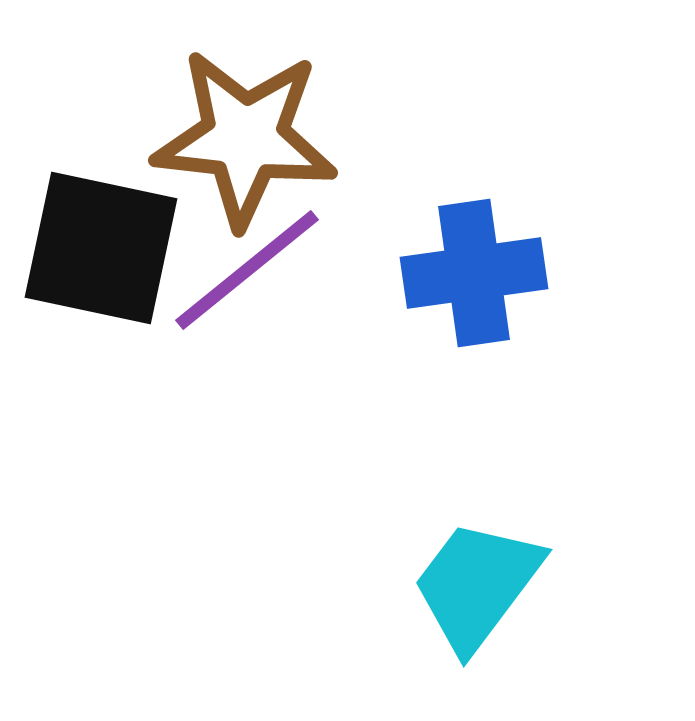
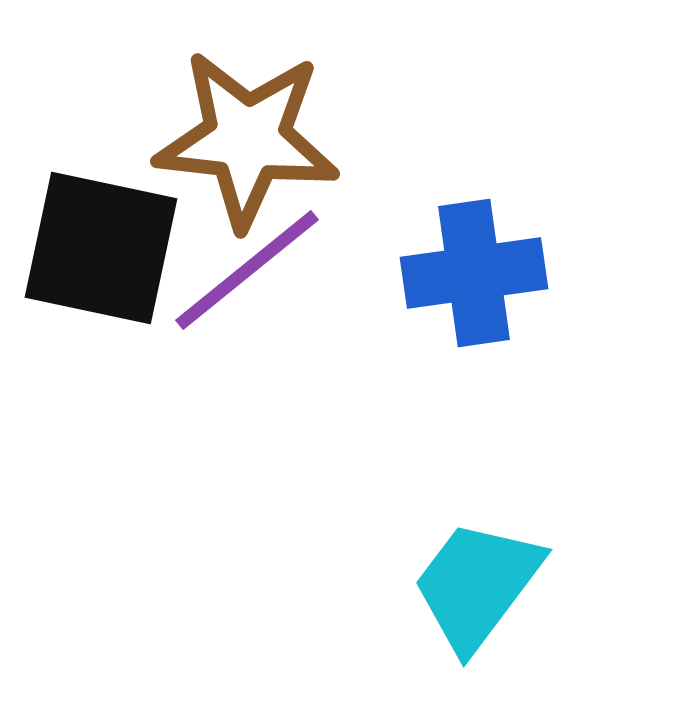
brown star: moved 2 px right, 1 px down
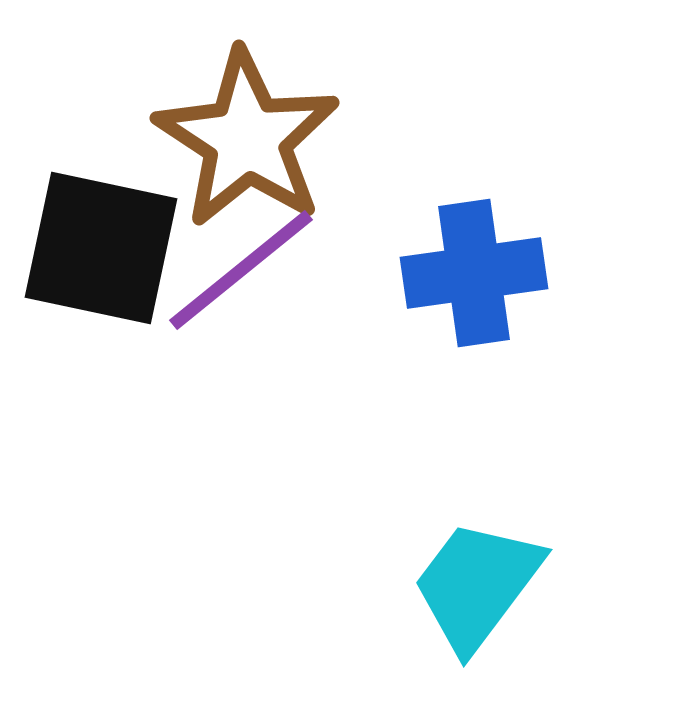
brown star: rotated 27 degrees clockwise
purple line: moved 6 px left
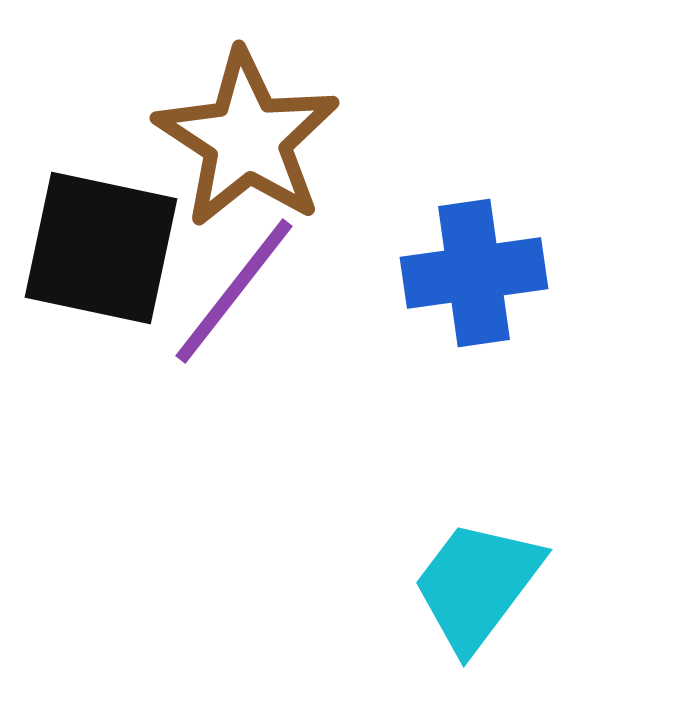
purple line: moved 7 px left, 21 px down; rotated 13 degrees counterclockwise
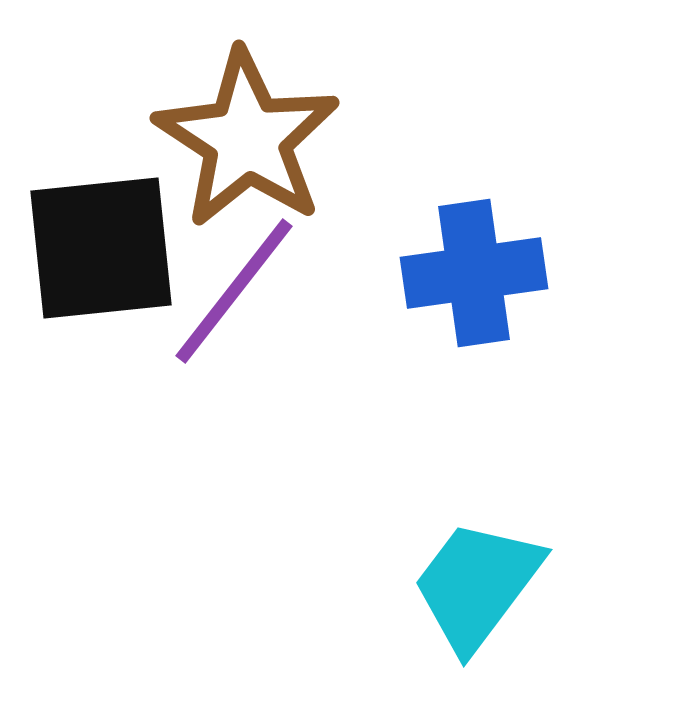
black square: rotated 18 degrees counterclockwise
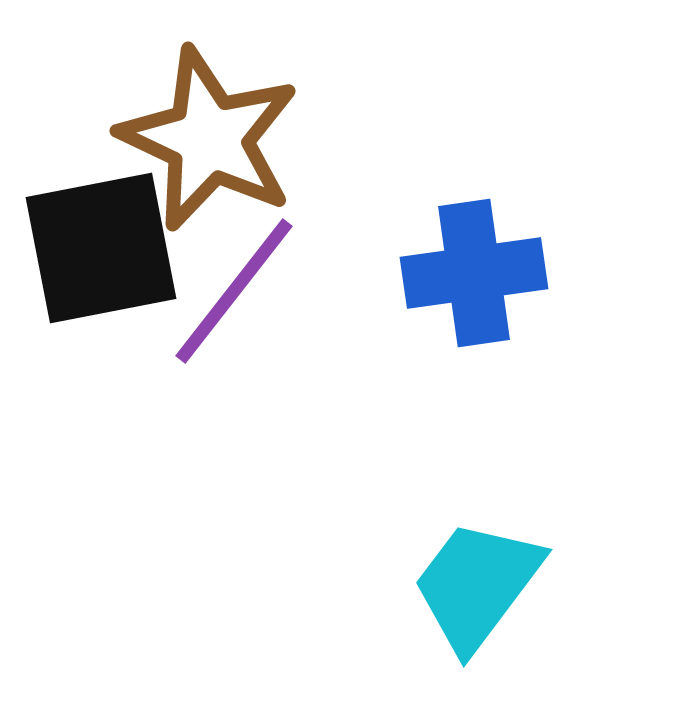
brown star: moved 38 px left; rotated 8 degrees counterclockwise
black square: rotated 5 degrees counterclockwise
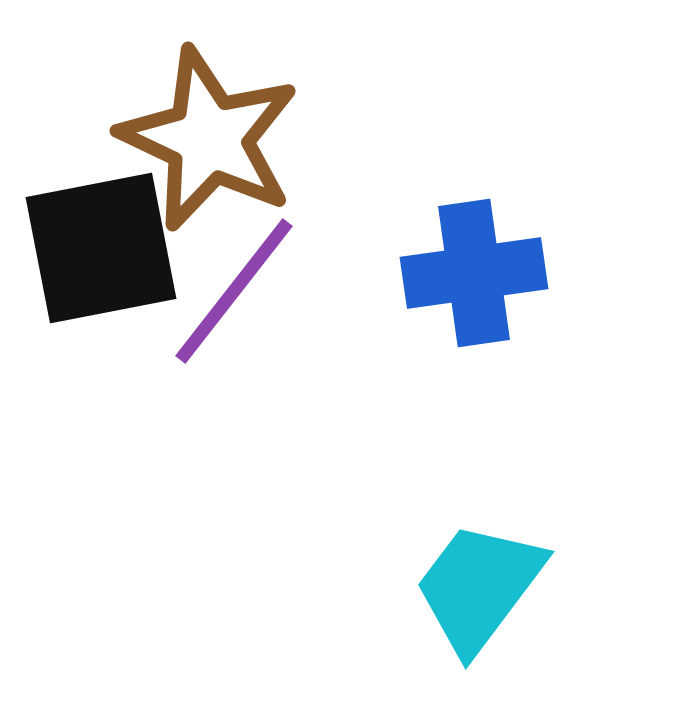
cyan trapezoid: moved 2 px right, 2 px down
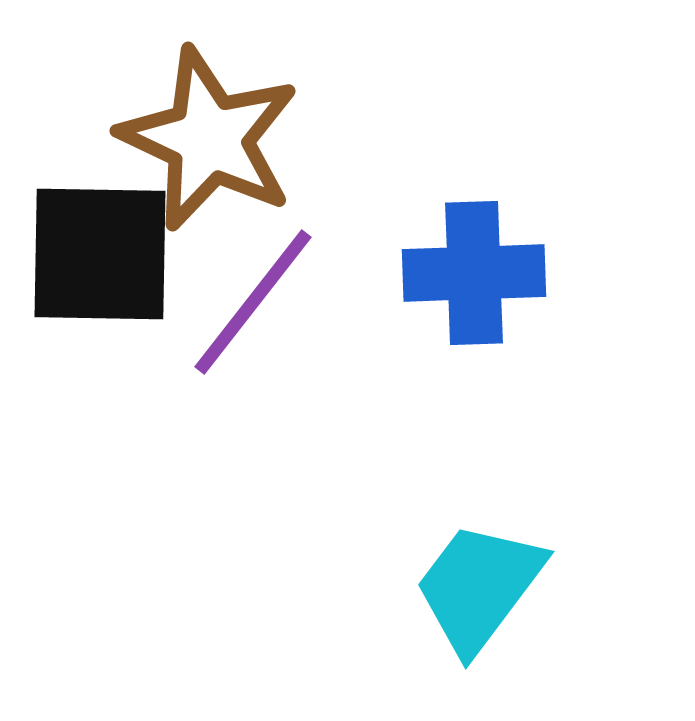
black square: moved 1 px left, 6 px down; rotated 12 degrees clockwise
blue cross: rotated 6 degrees clockwise
purple line: moved 19 px right, 11 px down
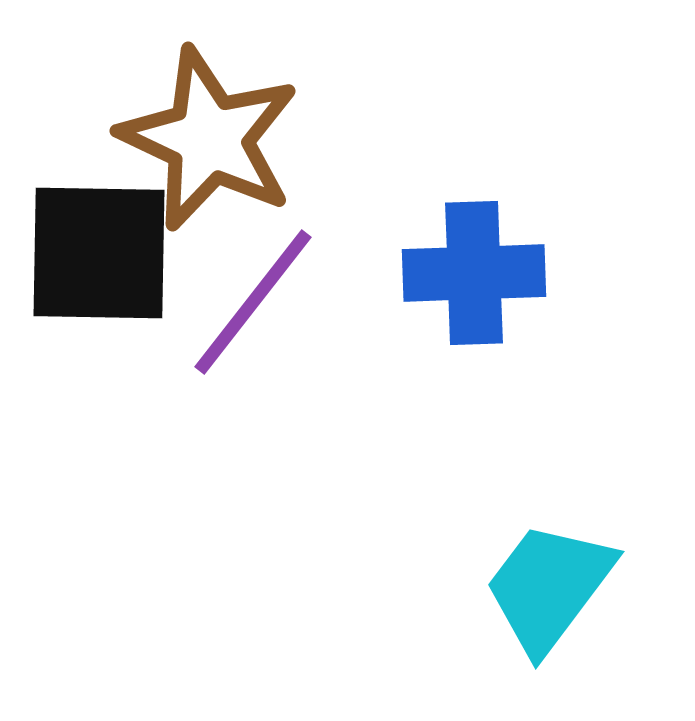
black square: moved 1 px left, 1 px up
cyan trapezoid: moved 70 px right
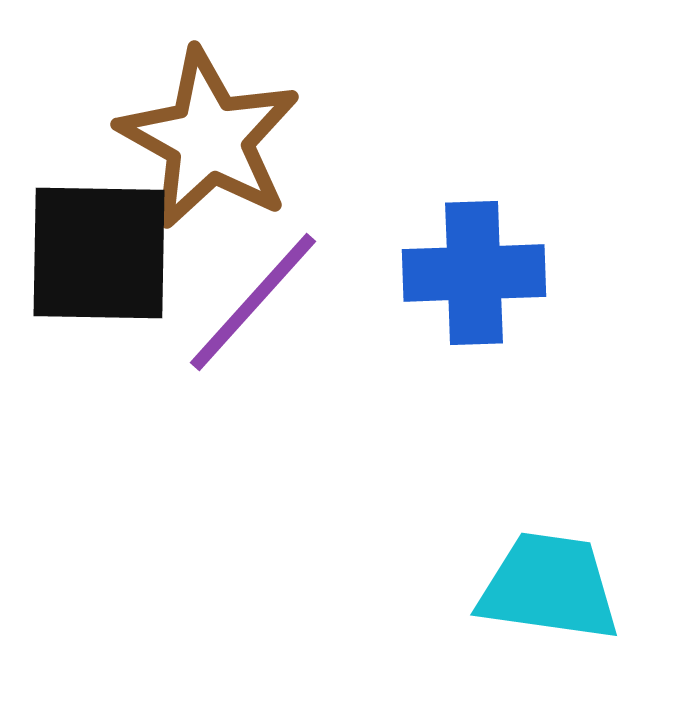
brown star: rotated 4 degrees clockwise
purple line: rotated 4 degrees clockwise
cyan trapezoid: rotated 61 degrees clockwise
